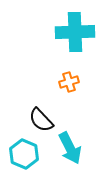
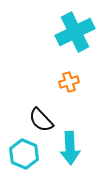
cyan cross: rotated 24 degrees counterclockwise
cyan arrow: rotated 24 degrees clockwise
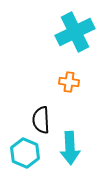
orange cross: rotated 24 degrees clockwise
black semicircle: rotated 40 degrees clockwise
cyan hexagon: moved 1 px right, 1 px up
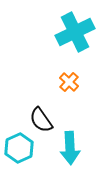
orange cross: rotated 36 degrees clockwise
black semicircle: rotated 32 degrees counterclockwise
cyan hexagon: moved 6 px left, 5 px up; rotated 12 degrees clockwise
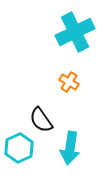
orange cross: rotated 12 degrees counterclockwise
cyan arrow: rotated 12 degrees clockwise
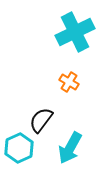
black semicircle: rotated 72 degrees clockwise
cyan arrow: rotated 20 degrees clockwise
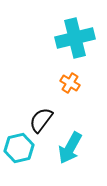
cyan cross: moved 6 px down; rotated 12 degrees clockwise
orange cross: moved 1 px right, 1 px down
cyan hexagon: rotated 12 degrees clockwise
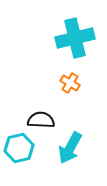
black semicircle: rotated 56 degrees clockwise
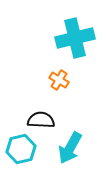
orange cross: moved 11 px left, 3 px up
cyan hexagon: moved 2 px right, 1 px down
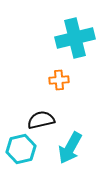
orange cross: rotated 36 degrees counterclockwise
black semicircle: rotated 16 degrees counterclockwise
